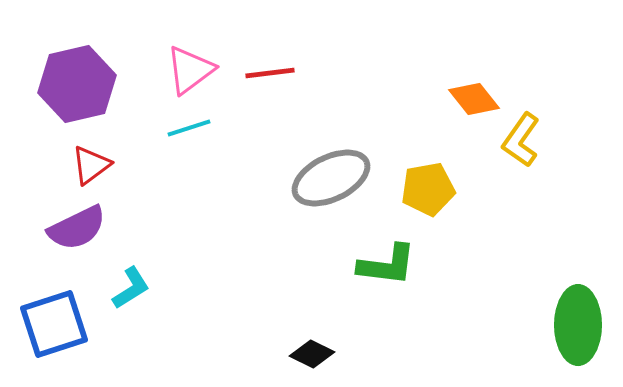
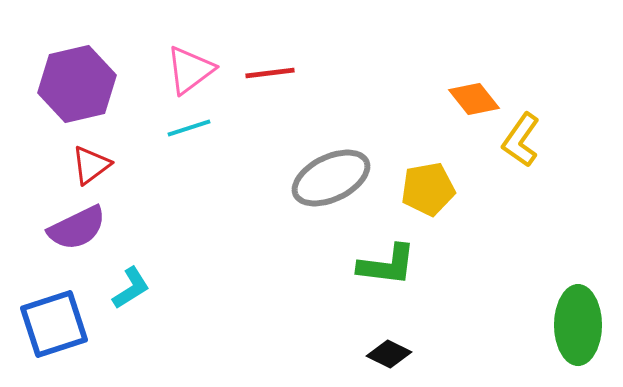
black diamond: moved 77 px right
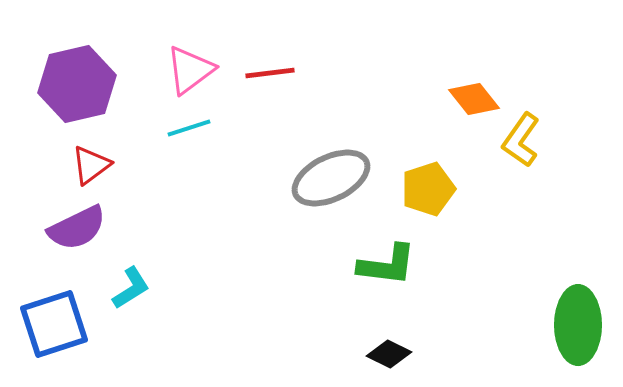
yellow pentagon: rotated 8 degrees counterclockwise
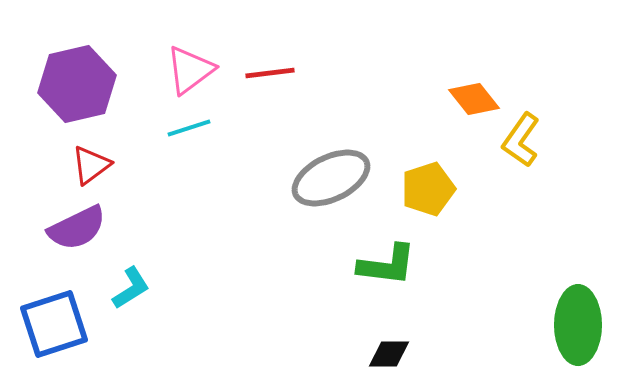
black diamond: rotated 27 degrees counterclockwise
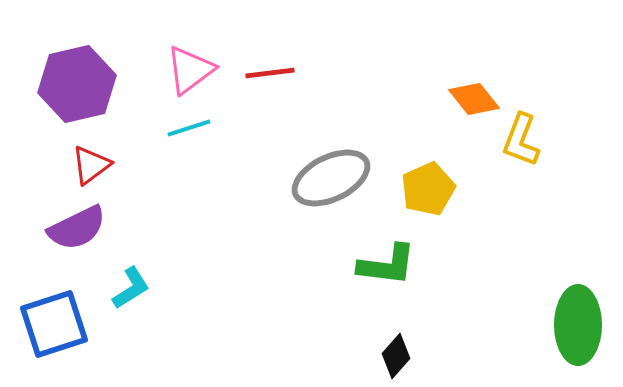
yellow L-shape: rotated 14 degrees counterclockwise
yellow pentagon: rotated 6 degrees counterclockwise
black diamond: moved 7 px right, 2 px down; rotated 48 degrees counterclockwise
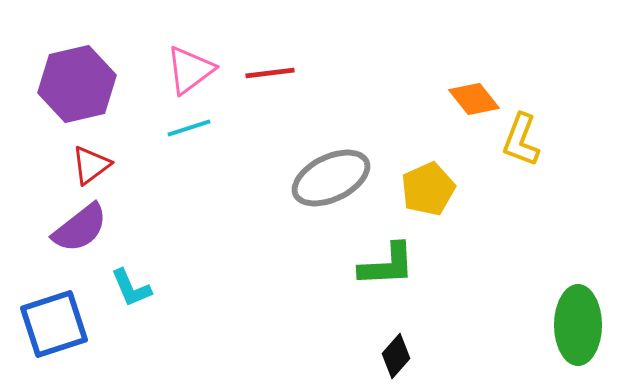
purple semicircle: moved 3 px right; rotated 12 degrees counterclockwise
green L-shape: rotated 10 degrees counterclockwise
cyan L-shape: rotated 99 degrees clockwise
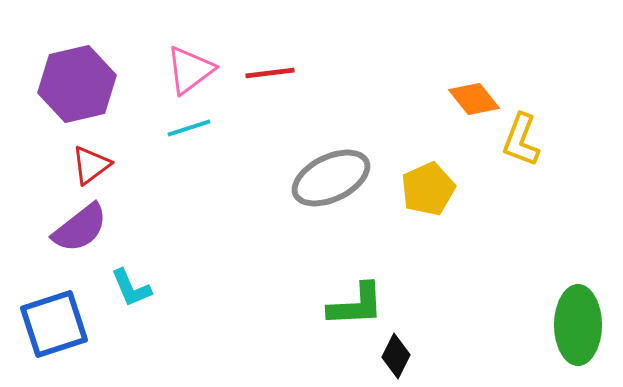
green L-shape: moved 31 px left, 40 px down
black diamond: rotated 15 degrees counterclockwise
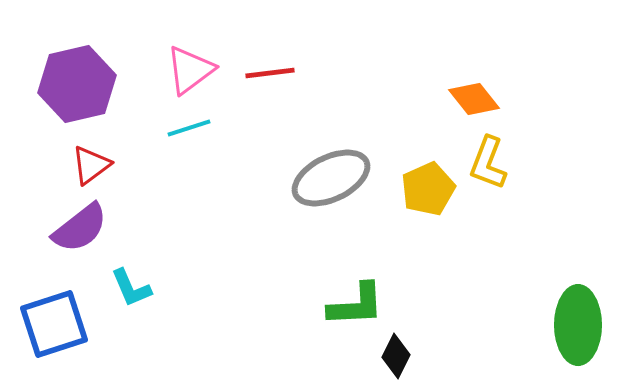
yellow L-shape: moved 33 px left, 23 px down
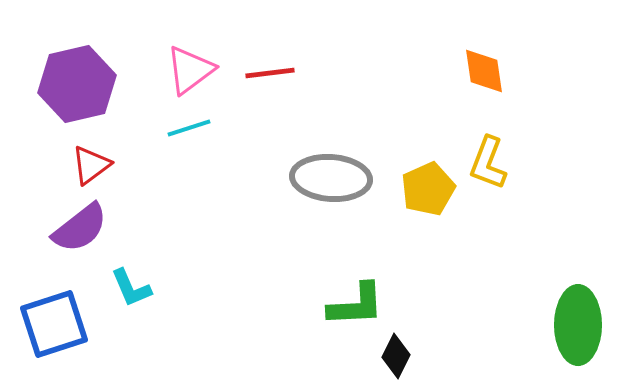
orange diamond: moved 10 px right, 28 px up; rotated 30 degrees clockwise
gray ellipse: rotated 30 degrees clockwise
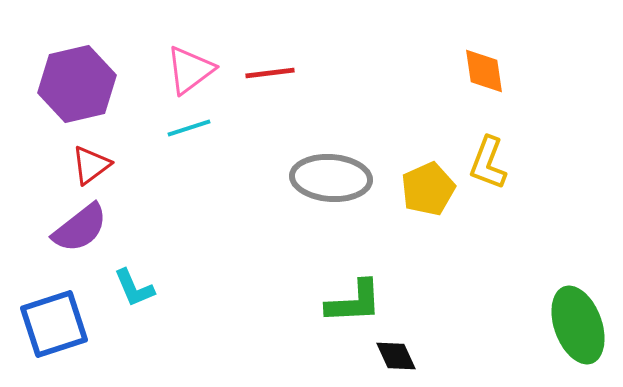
cyan L-shape: moved 3 px right
green L-shape: moved 2 px left, 3 px up
green ellipse: rotated 20 degrees counterclockwise
black diamond: rotated 51 degrees counterclockwise
